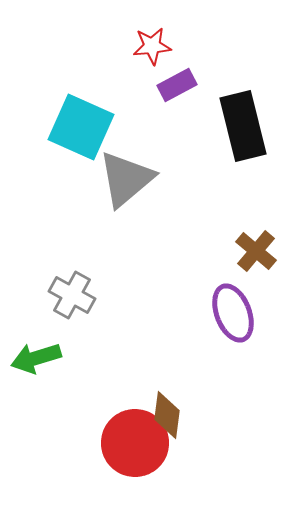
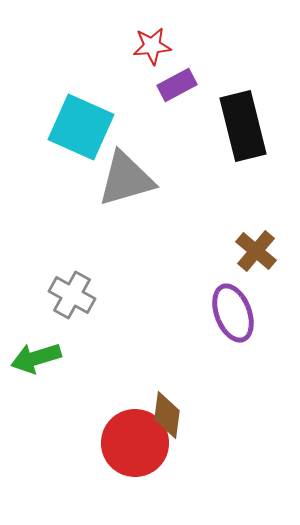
gray triangle: rotated 24 degrees clockwise
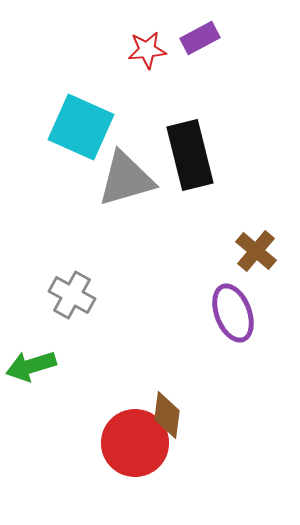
red star: moved 5 px left, 4 px down
purple rectangle: moved 23 px right, 47 px up
black rectangle: moved 53 px left, 29 px down
green arrow: moved 5 px left, 8 px down
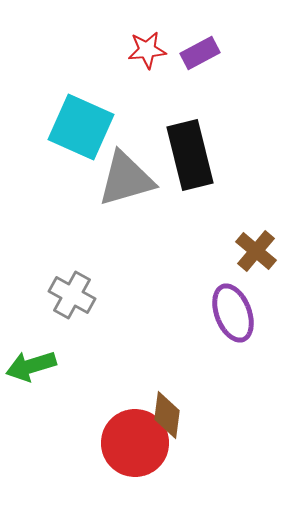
purple rectangle: moved 15 px down
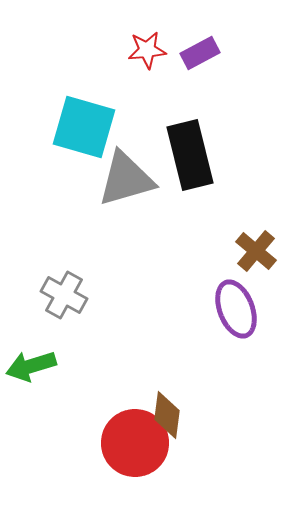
cyan square: moved 3 px right; rotated 8 degrees counterclockwise
gray cross: moved 8 px left
purple ellipse: moved 3 px right, 4 px up
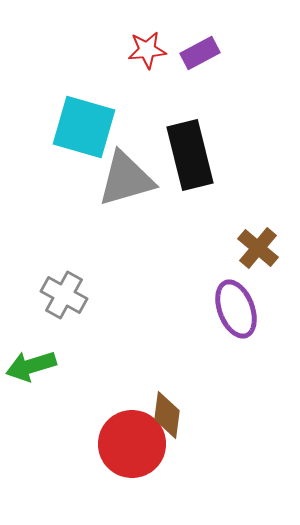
brown cross: moved 2 px right, 3 px up
red circle: moved 3 px left, 1 px down
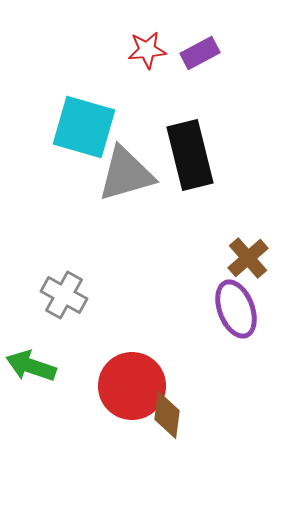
gray triangle: moved 5 px up
brown cross: moved 10 px left, 10 px down; rotated 9 degrees clockwise
green arrow: rotated 36 degrees clockwise
red circle: moved 58 px up
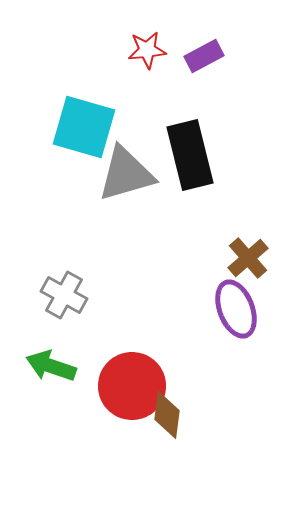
purple rectangle: moved 4 px right, 3 px down
green arrow: moved 20 px right
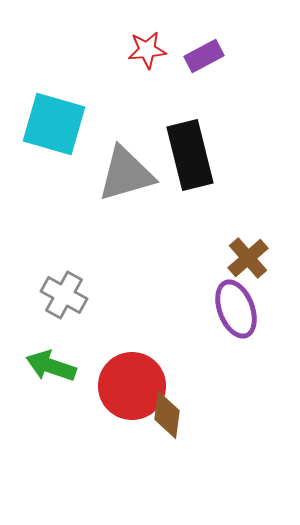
cyan square: moved 30 px left, 3 px up
